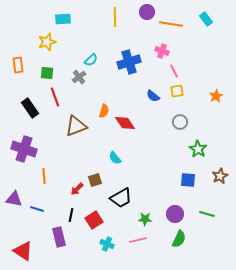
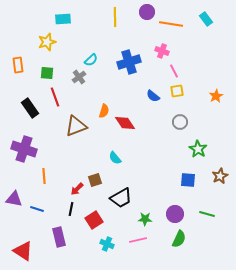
black line at (71, 215): moved 6 px up
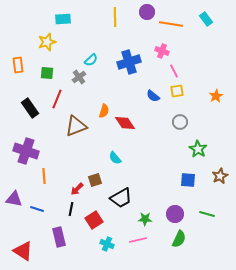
red line at (55, 97): moved 2 px right, 2 px down; rotated 42 degrees clockwise
purple cross at (24, 149): moved 2 px right, 2 px down
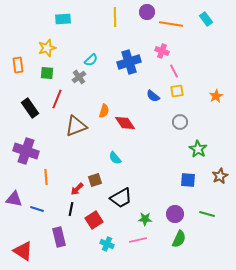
yellow star at (47, 42): moved 6 px down
orange line at (44, 176): moved 2 px right, 1 px down
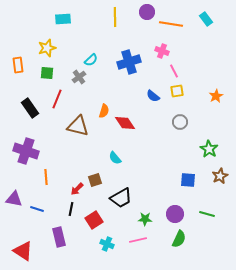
brown triangle at (76, 126): moved 2 px right; rotated 35 degrees clockwise
green star at (198, 149): moved 11 px right
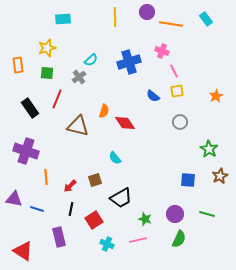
red arrow at (77, 189): moved 7 px left, 3 px up
green star at (145, 219): rotated 16 degrees clockwise
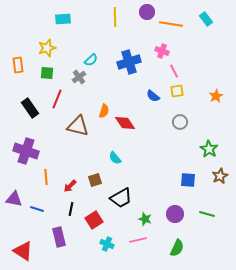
green semicircle at (179, 239): moved 2 px left, 9 px down
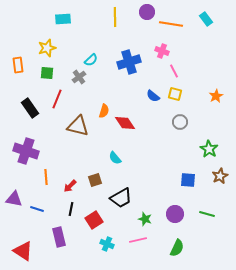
yellow square at (177, 91): moved 2 px left, 3 px down; rotated 24 degrees clockwise
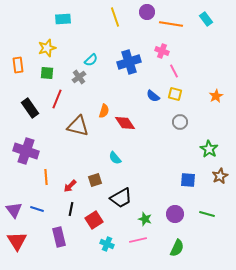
yellow line at (115, 17): rotated 18 degrees counterclockwise
purple triangle at (14, 199): moved 11 px down; rotated 42 degrees clockwise
red triangle at (23, 251): moved 6 px left, 10 px up; rotated 25 degrees clockwise
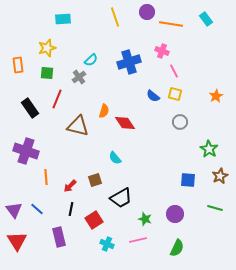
blue line at (37, 209): rotated 24 degrees clockwise
green line at (207, 214): moved 8 px right, 6 px up
